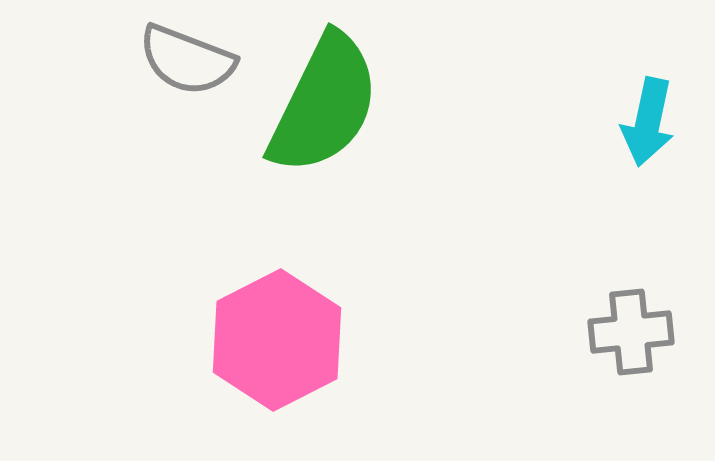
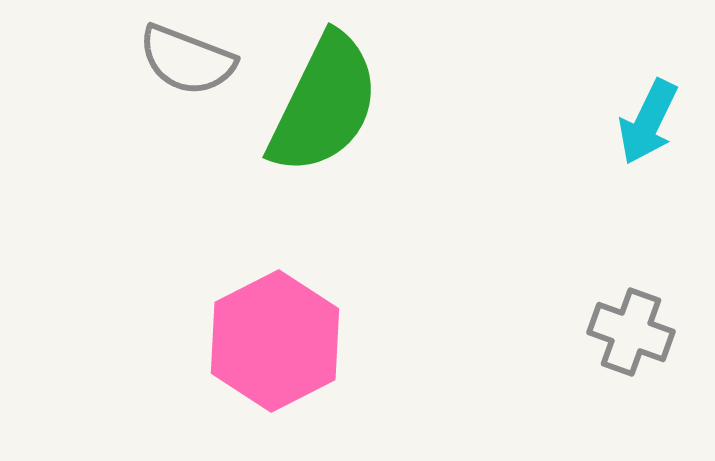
cyan arrow: rotated 14 degrees clockwise
gray cross: rotated 26 degrees clockwise
pink hexagon: moved 2 px left, 1 px down
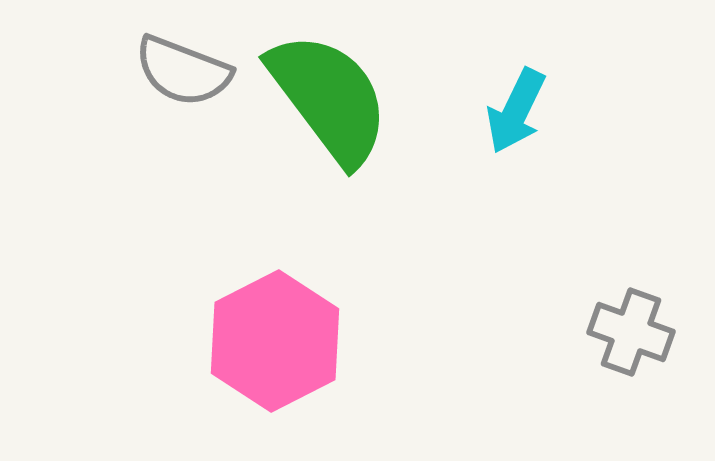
gray semicircle: moved 4 px left, 11 px down
green semicircle: moved 5 px right, 6 px up; rotated 63 degrees counterclockwise
cyan arrow: moved 132 px left, 11 px up
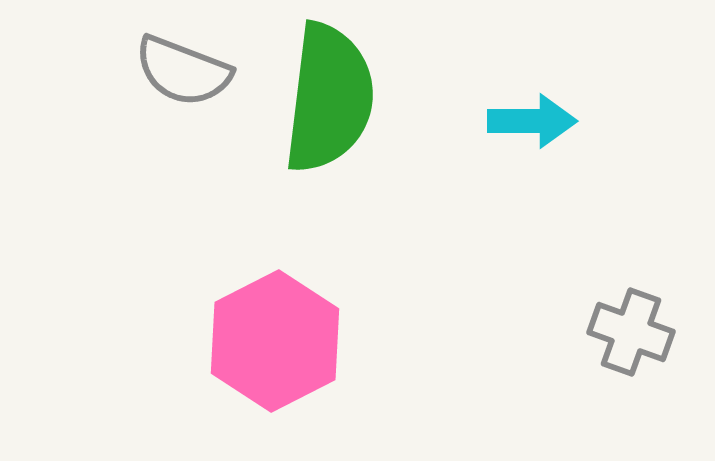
green semicircle: rotated 44 degrees clockwise
cyan arrow: moved 16 px right, 10 px down; rotated 116 degrees counterclockwise
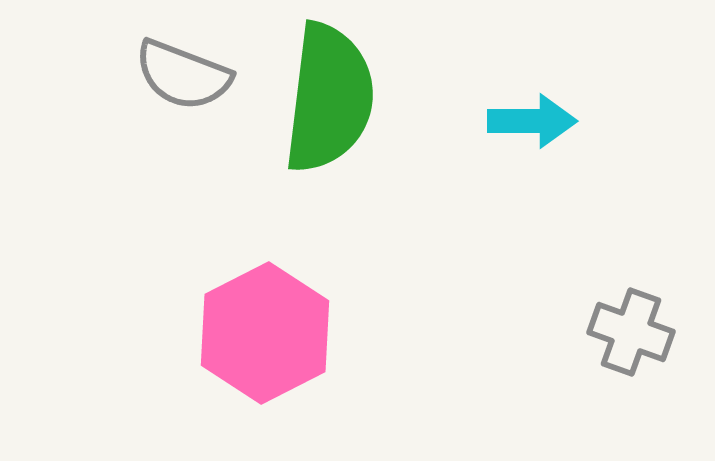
gray semicircle: moved 4 px down
pink hexagon: moved 10 px left, 8 px up
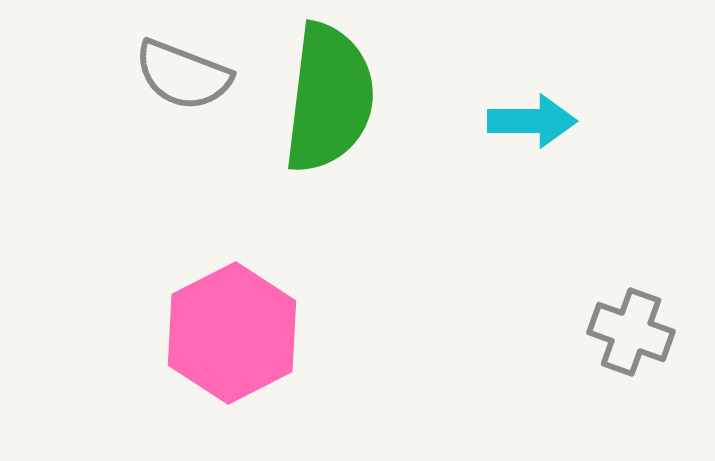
pink hexagon: moved 33 px left
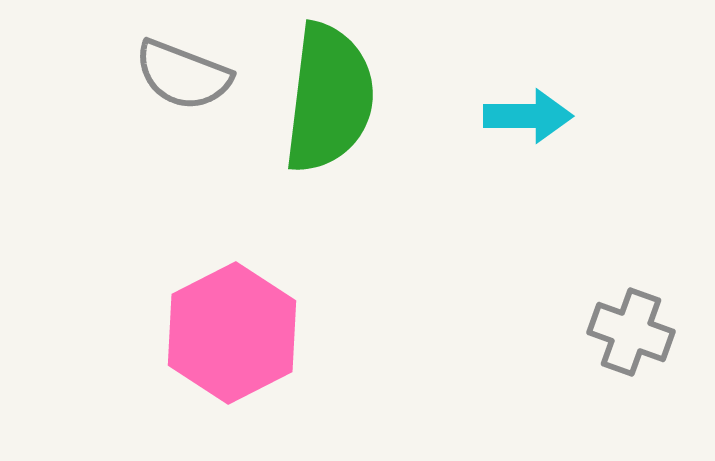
cyan arrow: moved 4 px left, 5 px up
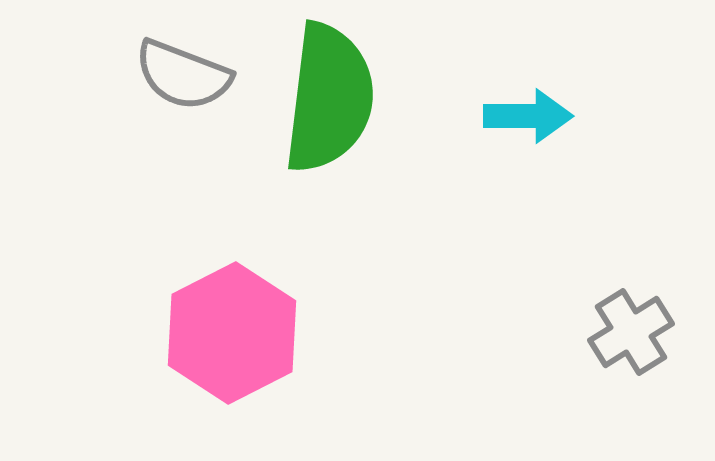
gray cross: rotated 38 degrees clockwise
